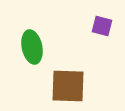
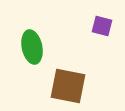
brown square: rotated 9 degrees clockwise
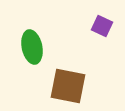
purple square: rotated 10 degrees clockwise
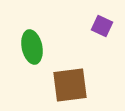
brown square: moved 2 px right, 1 px up; rotated 18 degrees counterclockwise
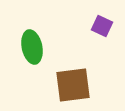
brown square: moved 3 px right
